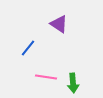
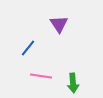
purple triangle: rotated 24 degrees clockwise
pink line: moved 5 px left, 1 px up
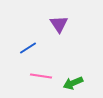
blue line: rotated 18 degrees clockwise
green arrow: rotated 72 degrees clockwise
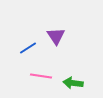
purple triangle: moved 3 px left, 12 px down
green arrow: rotated 30 degrees clockwise
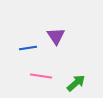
blue line: rotated 24 degrees clockwise
green arrow: moved 3 px right; rotated 132 degrees clockwise
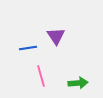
pink line: rotated 65 degrees clockwise
green arrow: moved 2 px right; rotated 36 degrees clockwise
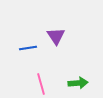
pink line: moved 8 px down
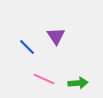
blue line: moved 1 px left, 1 px up; rotated 54 degrees clockwise
pink line: moved 3 px right, 5 px up; rotated 50 degrees counterclockwise
